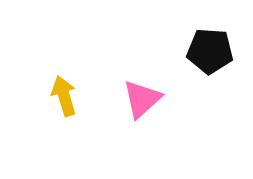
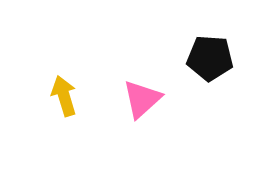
black pentagon: moved 7 px down
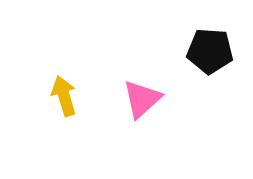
black pentagon: moved 7 px up
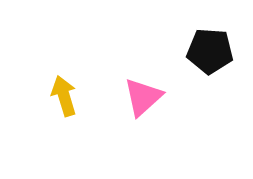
pink triangle: moved 1 px right, 2 px up
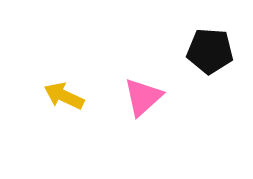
yellow arrow: rotated 48 degrees counterclockwise
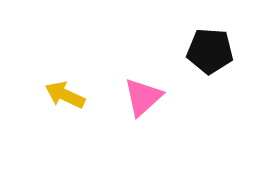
yellow arrow: moved 1 px right, 1 px up
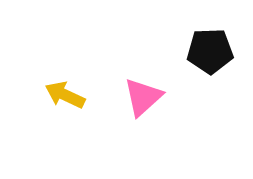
black pentagon: rotated 6 degrees counterclockwise
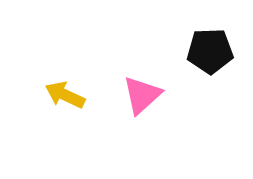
pink triangle: moved 1 px left, 2 px up
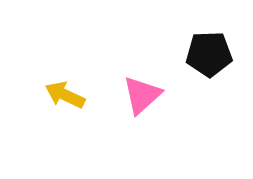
black pentagon: moved 1 px left, 3 px down
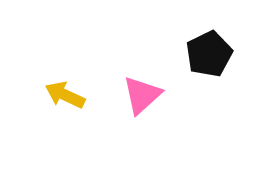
black pentagon: rotated 24 degrees counterclockwise
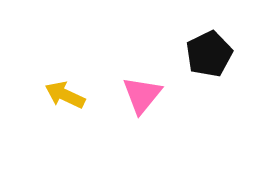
pink triangle: rotated 9 degrees counterclockwise
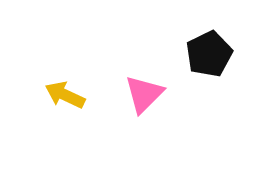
pink triangle: moved 2 px right, 1 px up; rotated 6 degrees clockwise
